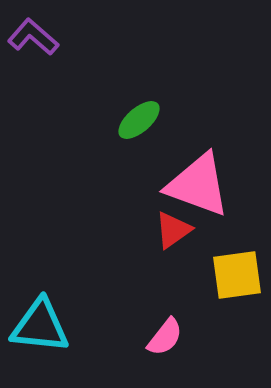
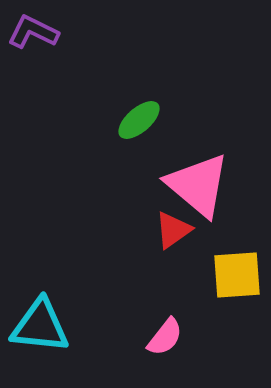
purple L-shape: moved 5 px up; rotated 15 degrees counterclockwise
pink triangle: rotated 20 degrees clockwise
yellow square: rotated 4 degrees clockwise
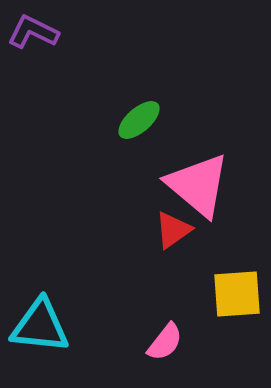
yellow square: moved 19 px down
pink semicircle: moved 5 px down
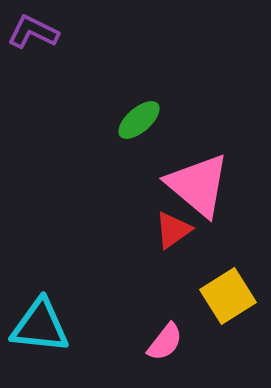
yellow square: moved 9 px left, 2 px down; rotated 28 degrees counterclockwise
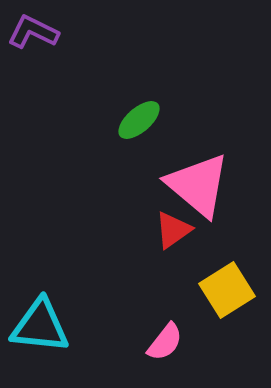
yellow square: moved 1 px left, 6 px up
